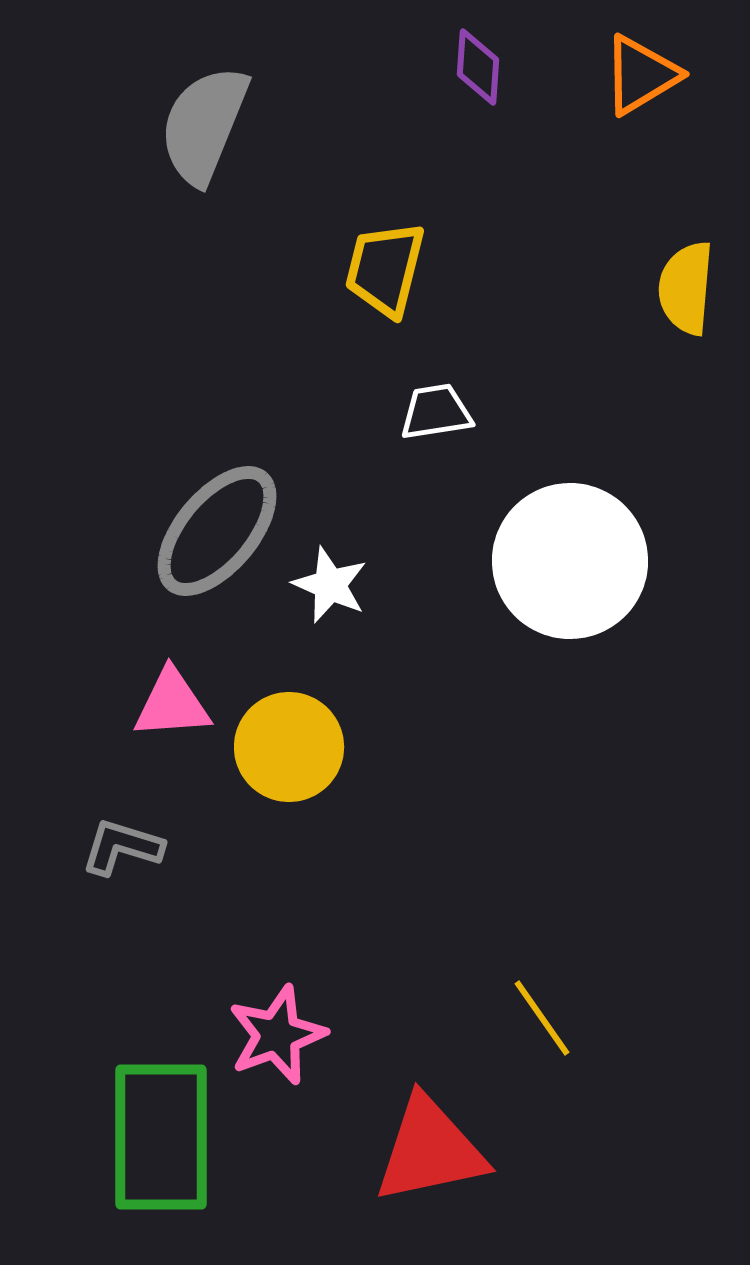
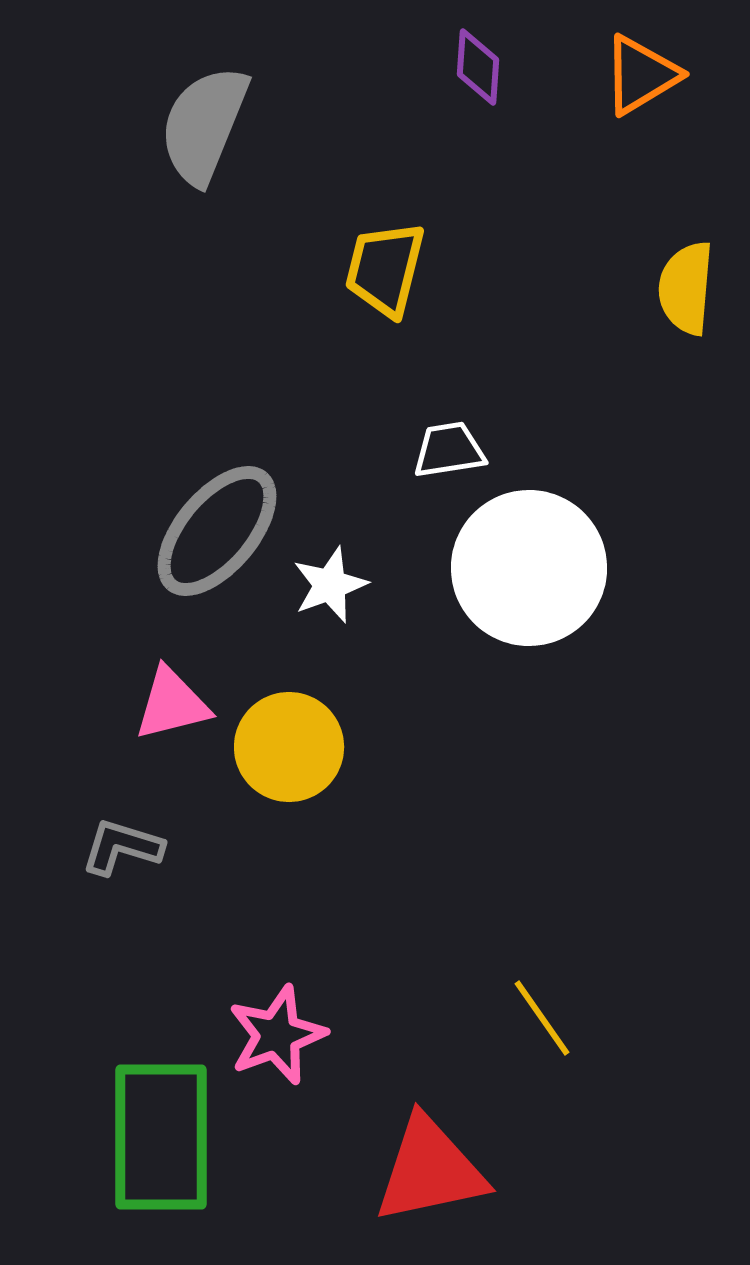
white trapezoid: moved 13 px right, 38 px down
white circle: moved 41 px left, 7 px down
white star: rotated 28 degrees clockwise
pink triangle: rotated 10 degrees counterclockwise
red triangle: moved 20 px down
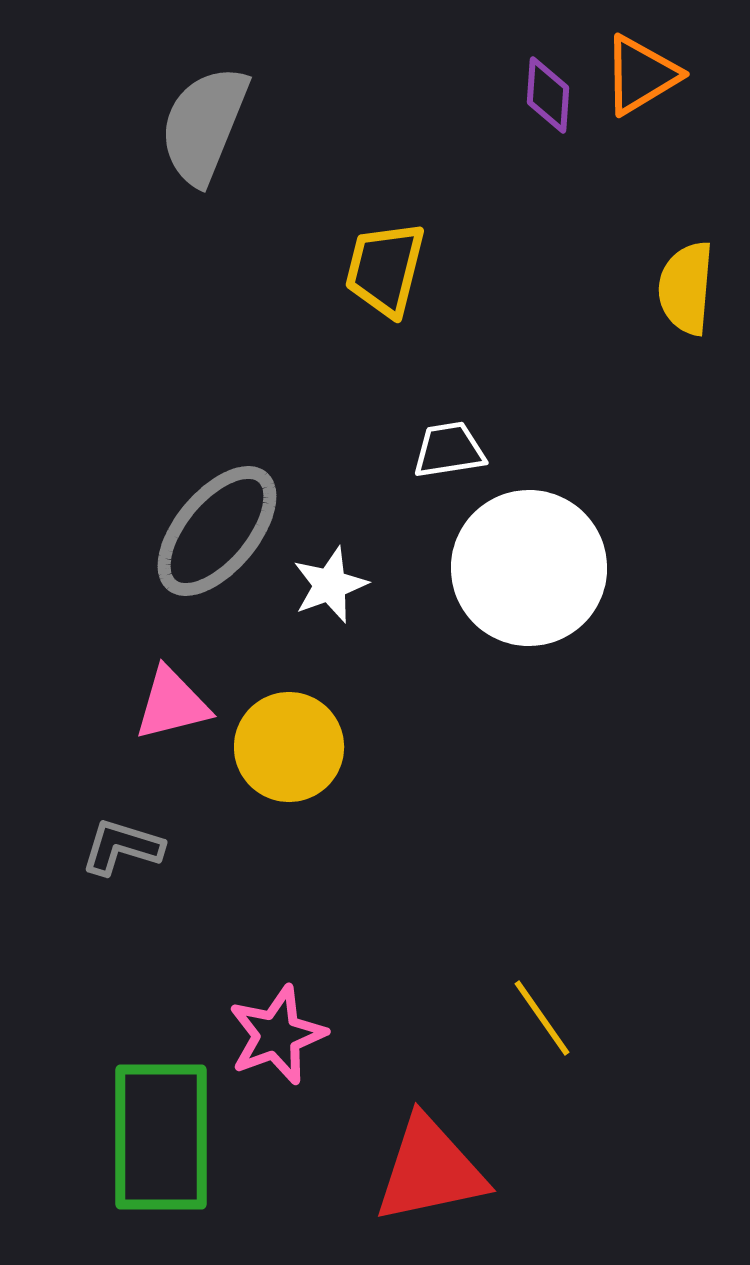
purple diamond: moved 70 px right, 28 px down
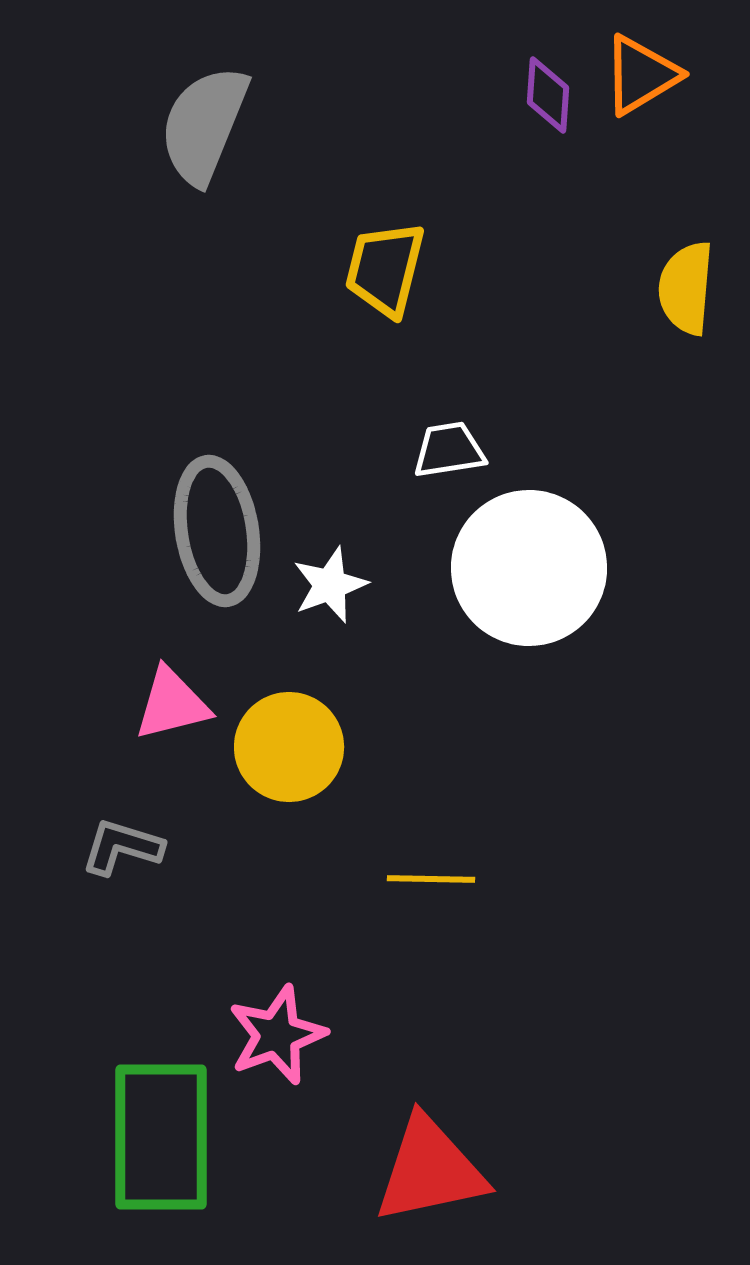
gray ellipse: rotated 49 degrees counterclockwise
yellow line: moved 111 px left, 139 px up; rotated 54 degrees counterclockwise
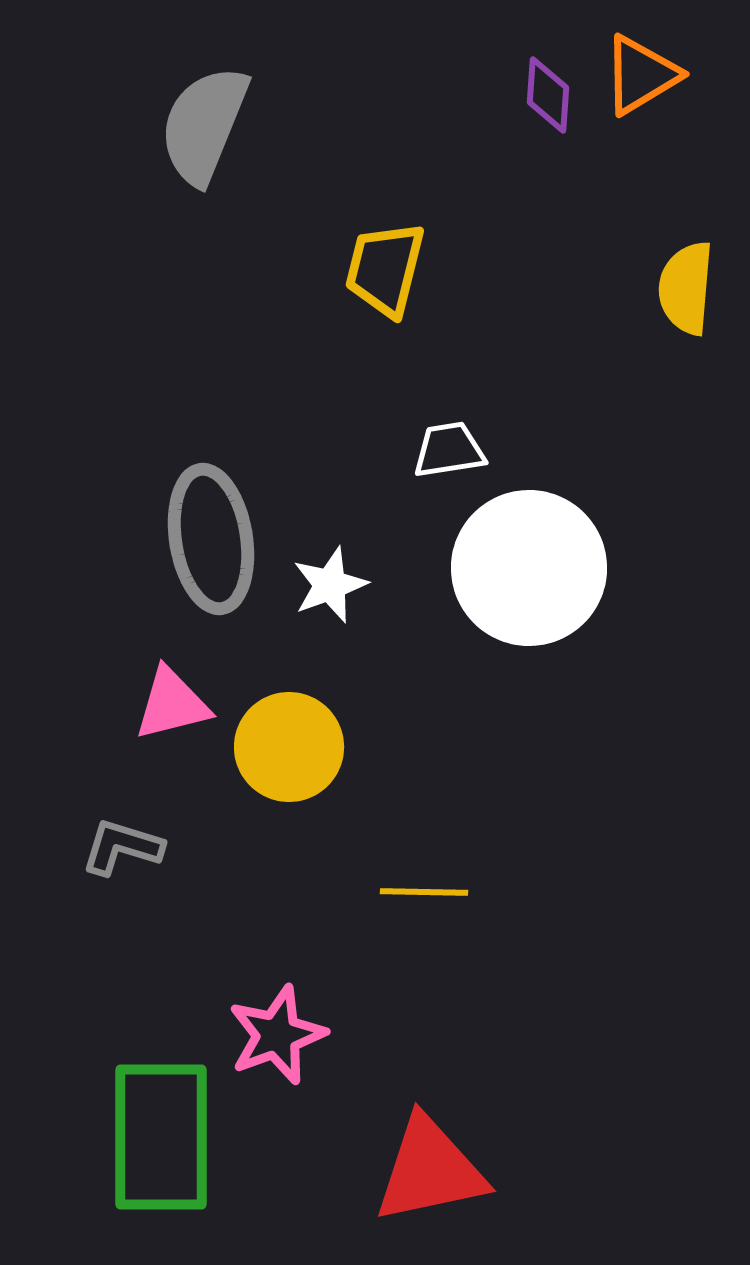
gray ellipse: moved 6 px left, 8 px down
yellow line: moved 7 px left, 13 px down
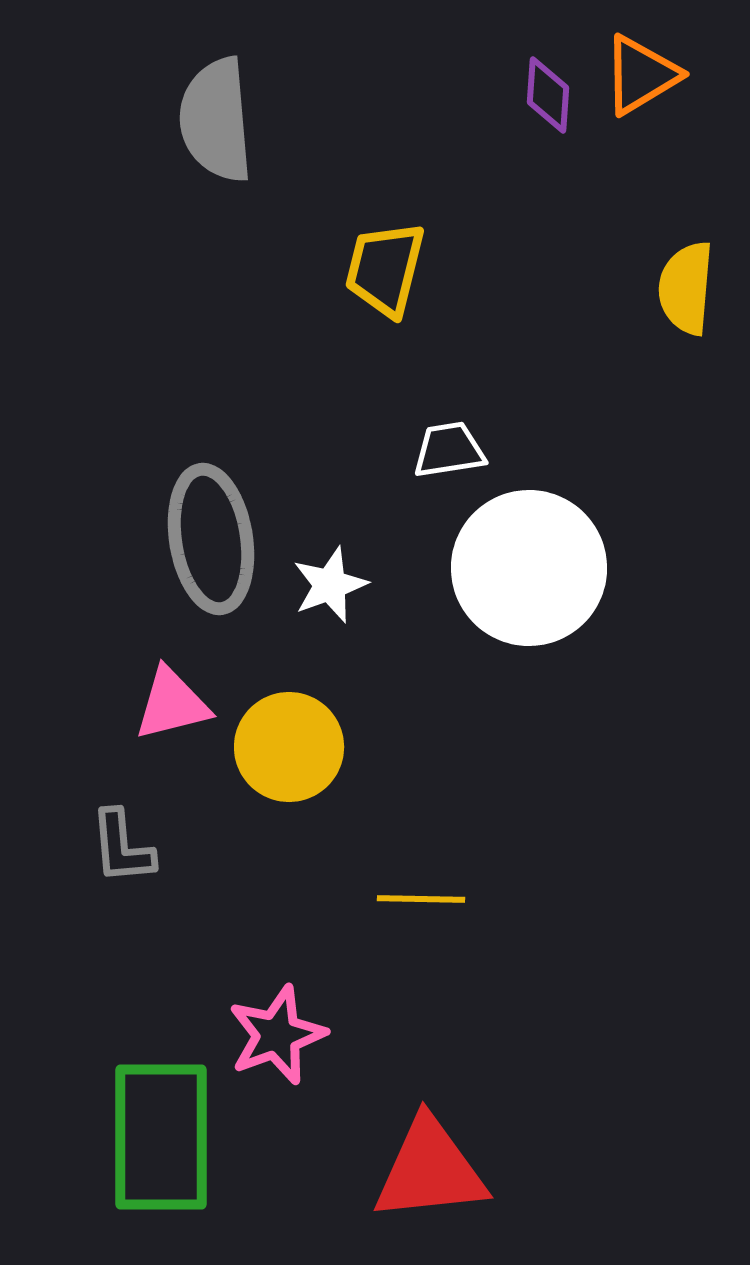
gray semicircle: moved 12 px right, 5 px up; rotated 27 degrees counterclockwise
gray L-shape: rotated 112 degrees counterclockwise
yellow line: moved 3 px left, 7 px down
red triangle: rotated 6 degrees clockwise
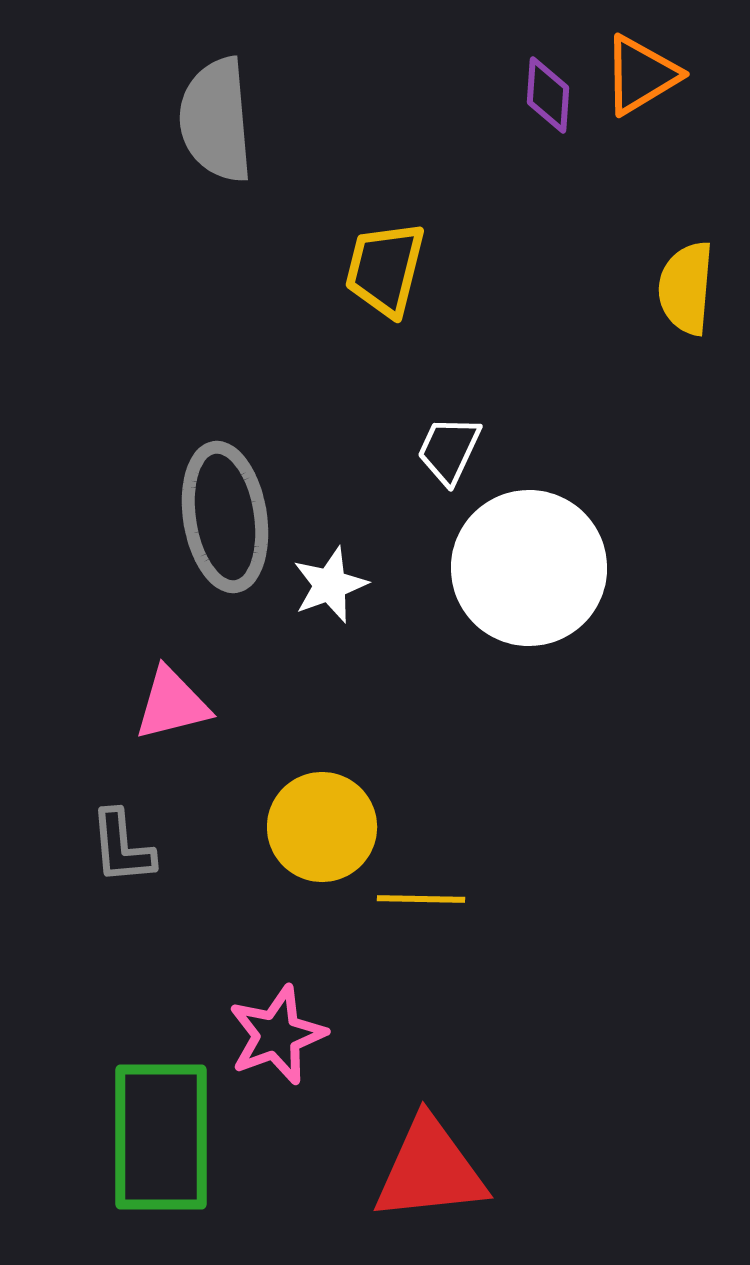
white trapezoid: rotated 56 degrees counterclockwise
gray ellipse: moved 14 px right, 22 px up
yellow circle: moved 33 px right, 80 px down
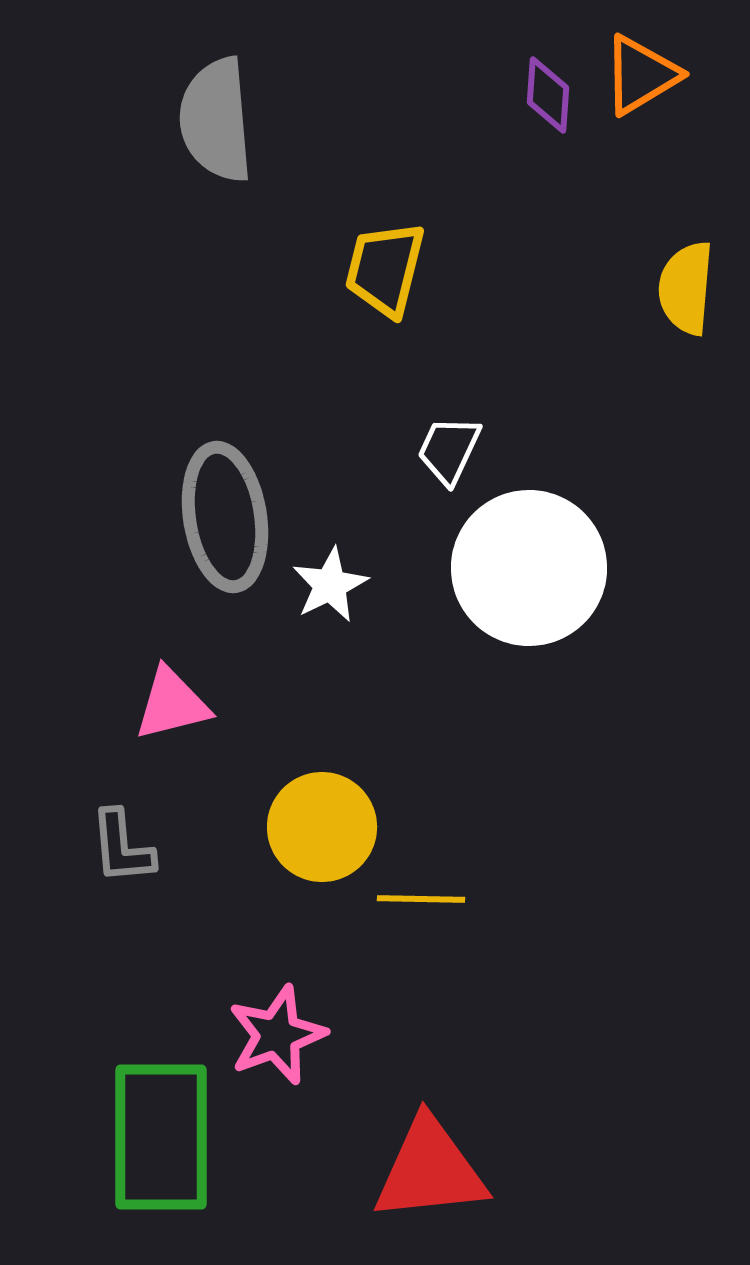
white star: rotated 6 degrees counterclockwise
